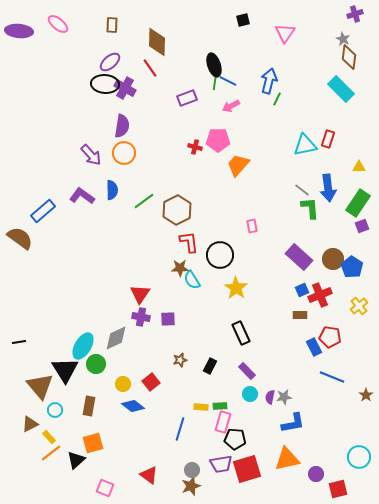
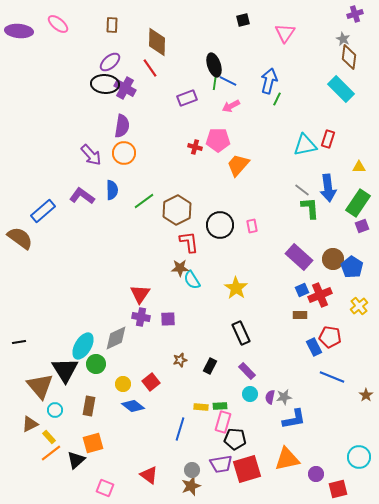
black circle at (220, 255): moved 30 px up
blue L-shape at (293, 423): moved 1 px right, 4 px up
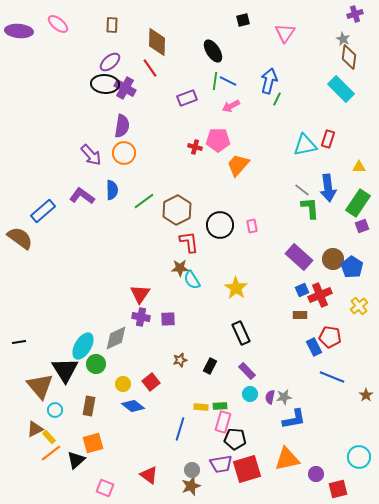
black ellipse at (214, 65): moved 1 px left, 14 px up; rotated 15 degrees counterclockwise
brown triangle at (30, 424): moved 5 px right, 5 px down
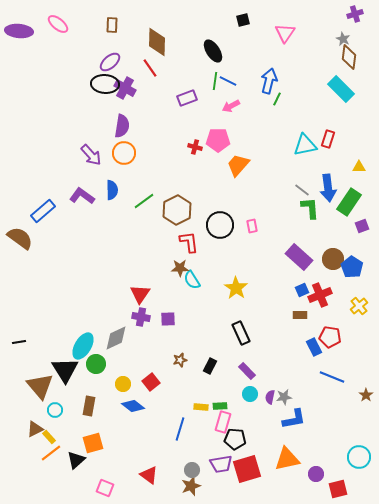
green rectangle at (358, 203): moved 9 px left, 1 px up
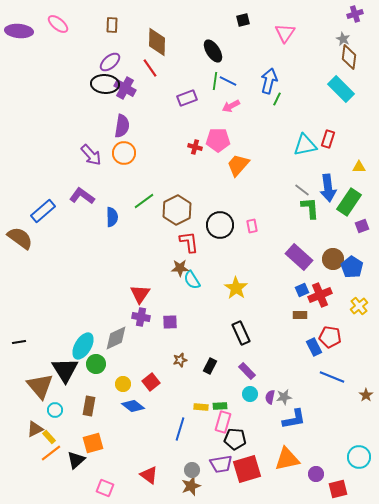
blue semicircle at (112, 190): moved 27 px down
purple square at (168, 319): moved 2 px right, 3 px down
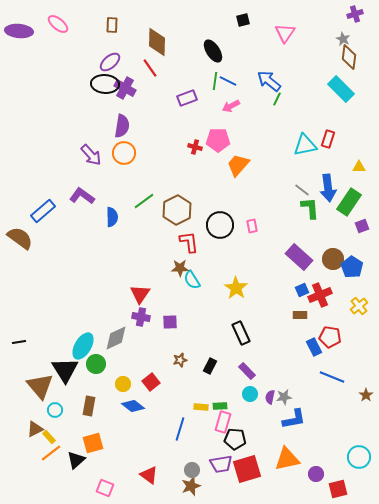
blue arrow at (269, 81): rotated 65 degrees counterclockwise
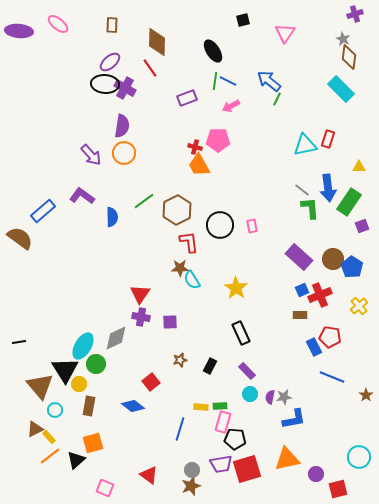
orange trapezoid at (238, 165): moved 39 px left; rotated 70 degrees counterclockwise
yellow circle at (123, 384): moved 44 px left
orange line at (51, 453): moved 1 px left, 3 px down
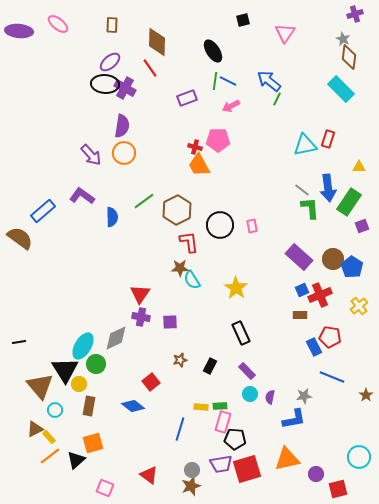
gray star at (284, 397): moved 20 px right, 1 px up
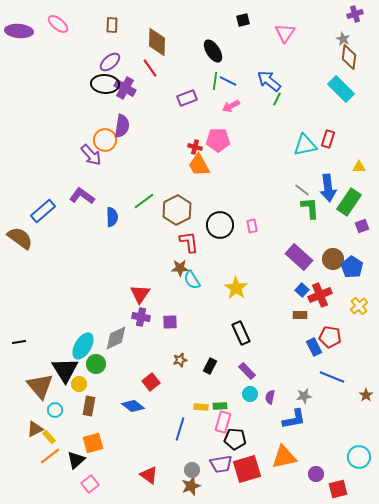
orange circle at (124, 153): moved 19 px left, 13 px up
blue square at (302, 290): rotated 24 degrees counterclockwise
orange triangle at (287, 459): moved 3 px left, 2 px up
pink square at (105, 488): moved 15 px left, 4 px up; rotated 30 degrees clockwise
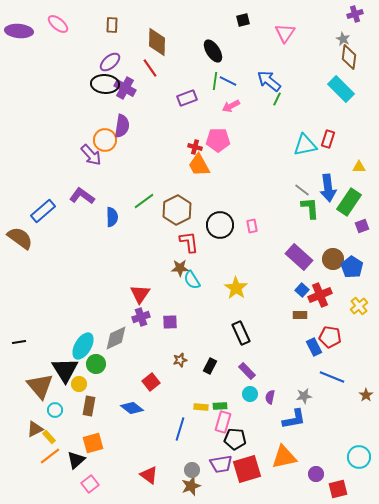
purple cross at (141, 317): rotated 30 degrees counterclockwise
blue diamond at (133, 406): moved 1 px left, 2 px down
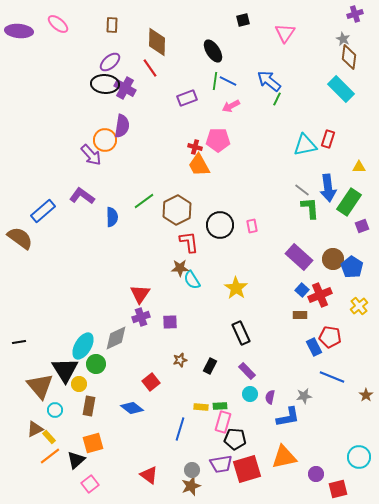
blue L-shape at (294, 419): moved 6 px left, 2 px up
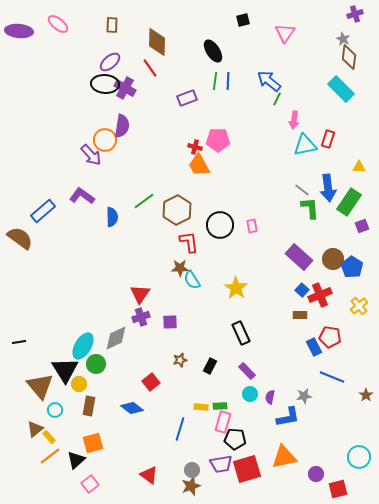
blue line at (228, 81): rotated 66 degrees clockwise
pink arrow at (231, 106): moved 63 px right, 14 px down; rotated 54 degrees counterclockwise
brown triangle at (35, 429): rotated 12 degrees counterclockwise
